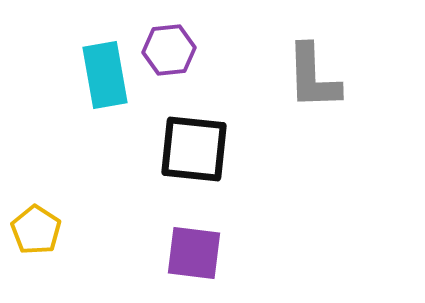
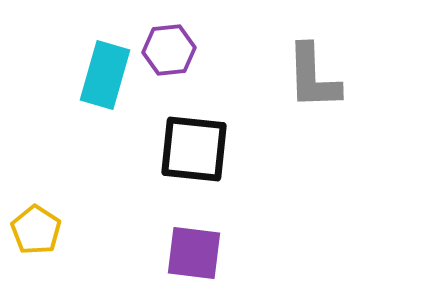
cyan rectangle: rotated 26 degrees clockwise
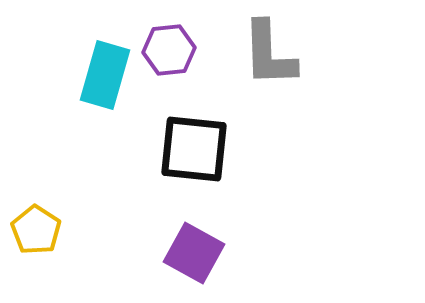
gray L-shape: moved 44 px left, 23 px up
purple square: rotated 22 degrees clockwise
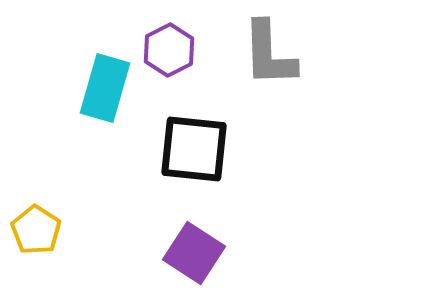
purple hexagon: rotated 21 degrees counterclockwise
cyan rectangle: moved 13 px down
purple square: rotated 4 degrees clockwise
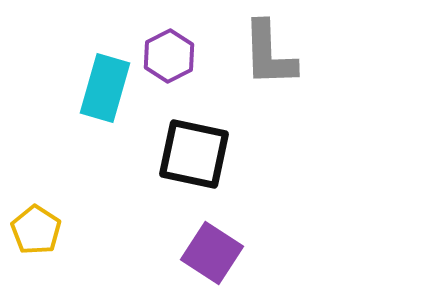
purple hexagon: moved 6 px down
black square: moved 5 px down; rotated 6 degrees clockwise
purple square: moved 18 px right
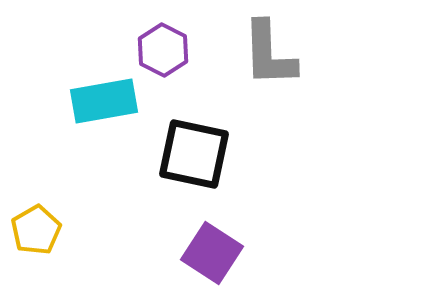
purple hexagon: moved 6 px left, 6 px up; rotated 6 degrees counterclockwise
cyan rectangle: moved 1 px left, 13 px down; rotated 64 degrees clockwise
yellow pentagon: rotated 9 degrees clockwise
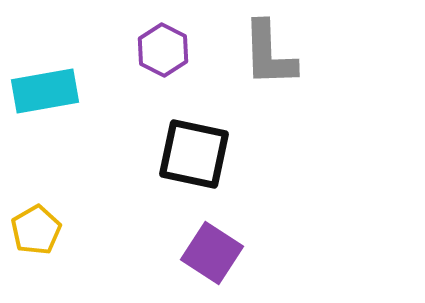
cyan rectangle: moved 59 px left, 10 px up
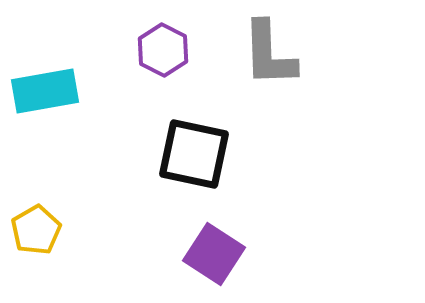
purple square: moved 2 px right, 1 px down
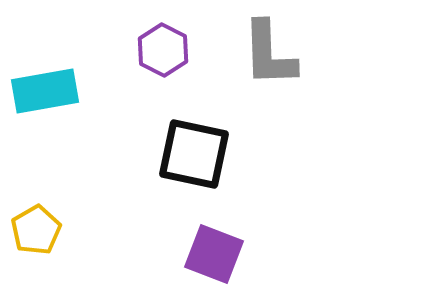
purple square: rotated 12 degrees counterclockwise
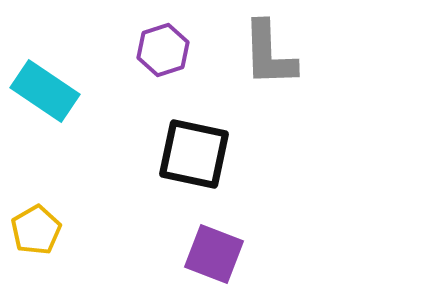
purple hexagon: rotated 15 degrees clockwise
cyan rectangle: rotated 44 degrees clockwise
